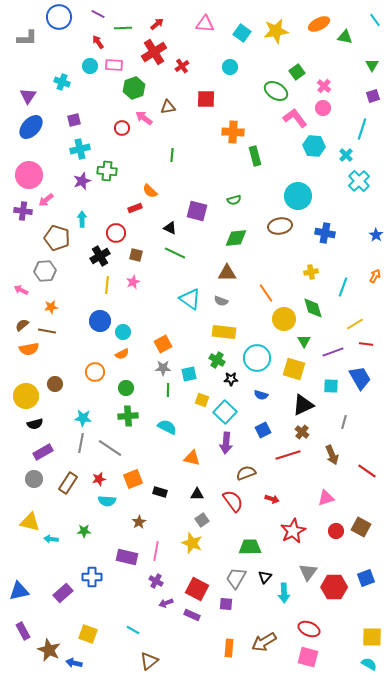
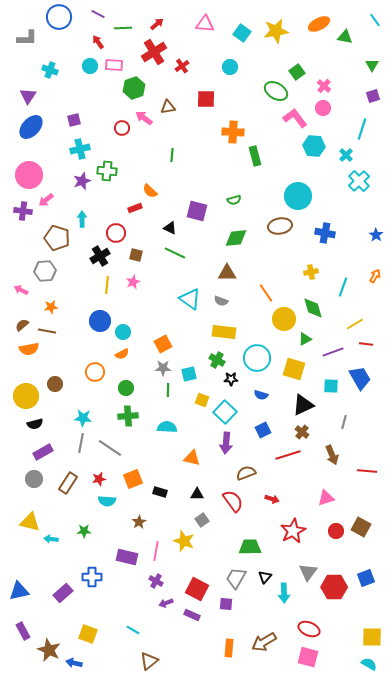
cyan cross at (62, 82): moved 12 px left, 12 px up
green triangle at (304, 341): moved 1 px right, 2 px up; rotated 32 degrees clockwise
cyan semicircle at (167, 427): rotated 24 degrees counterclockwise
red line at (367, 471): rotated 30 degrees counterclockwise
yellow star at (192, 543): moved 8 px left, 2 px up
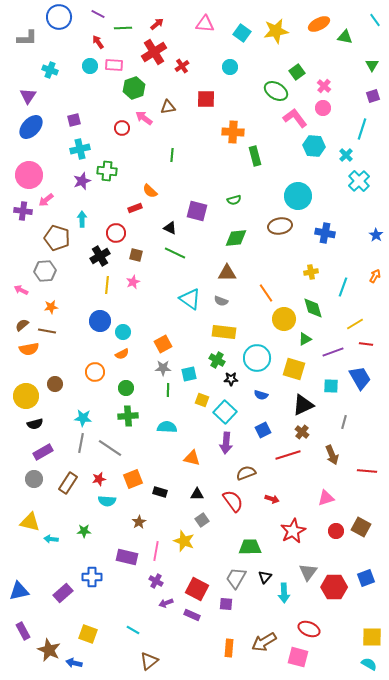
pink square at (308, 657): moved 10 px left
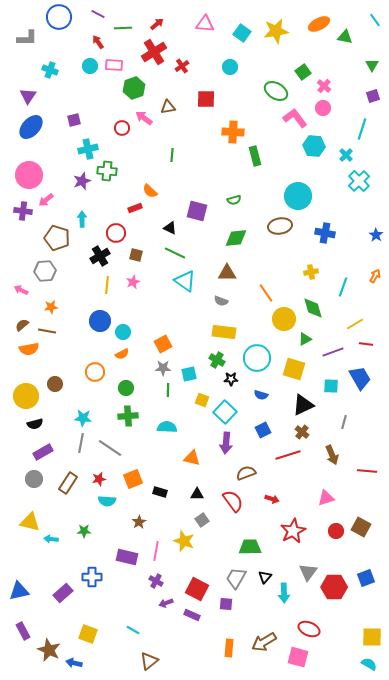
green square at (297, 72): moved 6 px right
cyan cross at (80, 149): moved 8 px right
cyan triangle at (190, 299): moved 5 px left, 18 px up
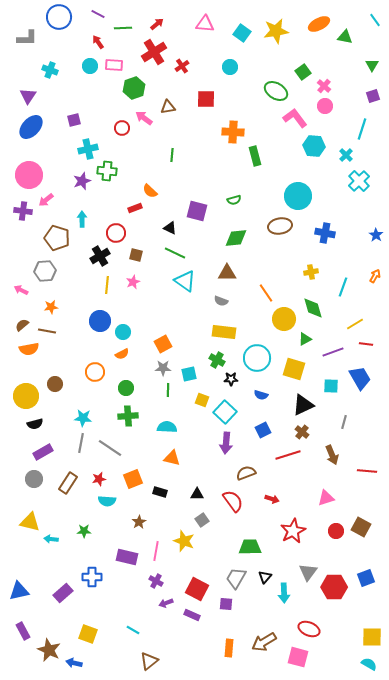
pink circle at (323, 108): moved 2 px right, 2 px up
orange triangle at (192, 458): moved 20 px left
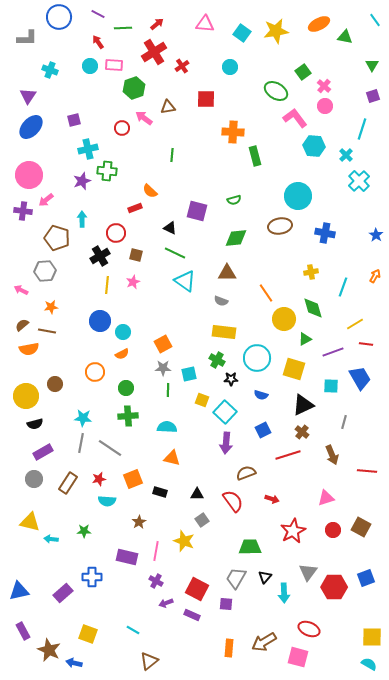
red circle at (336, 531): moved 3 px left, 1 px up
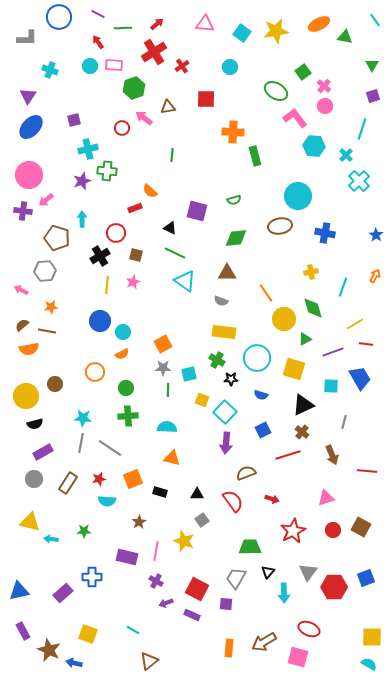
black triangle at (265, 577): moved 3 px right, 5 px up
